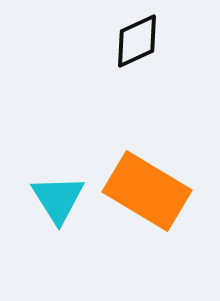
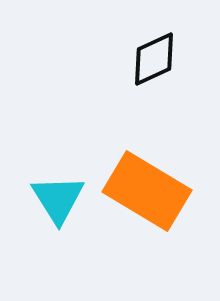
black diamond: moved 17 px right, 18 px down
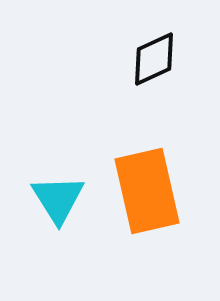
orange rectangle: rotated 46 degrees clockwise
